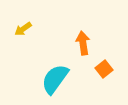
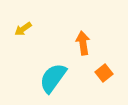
orange square: moved 4 px down
cyan semicircle: moved 2 px left, 1 px up
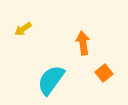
cyan semicircle: moved 2 px left, 2 px down
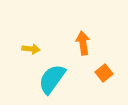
yellow arrow: moved 8 px right, 20 px down; rotated 138 degrees counterclockwise
cyan semicircle: moved 1 px right, 1 px up
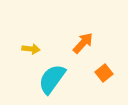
orange arrow: rotated 50 degrees clockwise
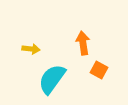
orange arrow: rotated 50 degrees counterclockwise
orange square: moved 5 px left, 3 px up; rotated 24 degrees counterclockwise
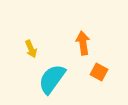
yellow arrow: rotated 60 degrees clockwise
orange square: moved 2 px down
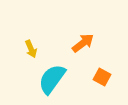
orange arrow: rotated 60 degrees clockwise
orange square: moved 3 px right, 5 px down
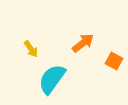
yellow arrow: rotated 12 degrees counterclockwise
orange square: moved 12 px right, 16 px up
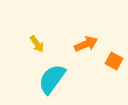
orange arrow: moved 3 px right, 1 px down; rotated 15 degrees clockwise
yellow arrow: moved 6 px right, 5 px up
